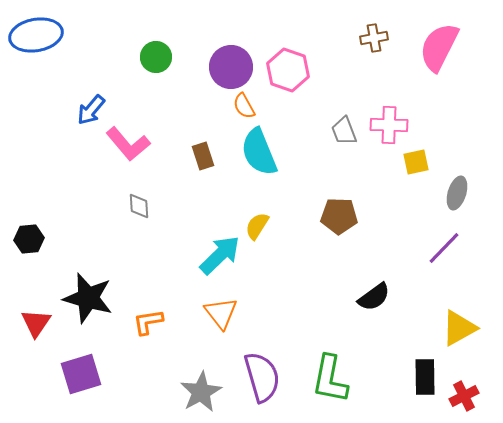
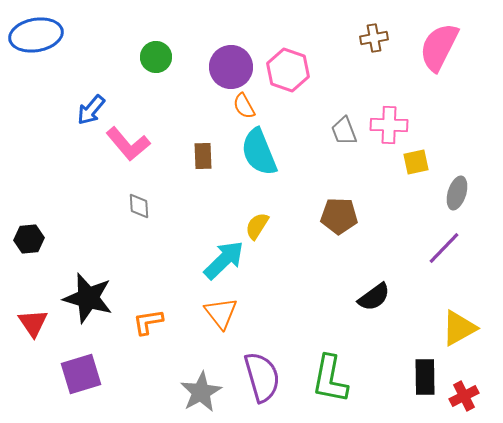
brown rectangle: rotated 16 degrees clockwise
cyan arrow: moved 4 px right, 5 px down
red triangle: moved 3 px left; rotated 8 degrees counterclockwise
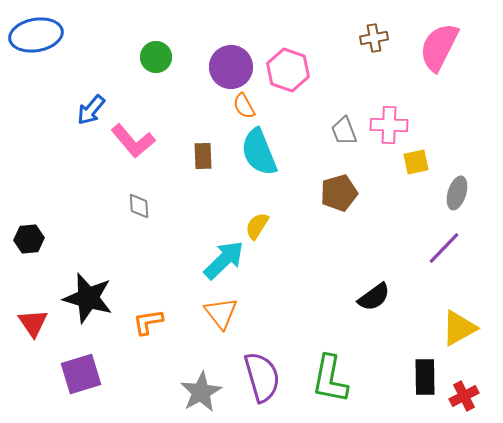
pink L-shape: moved 5 px right, 3 px up
brown pentagon: moved 23 px up; rotated 18 degrees counterclockwise
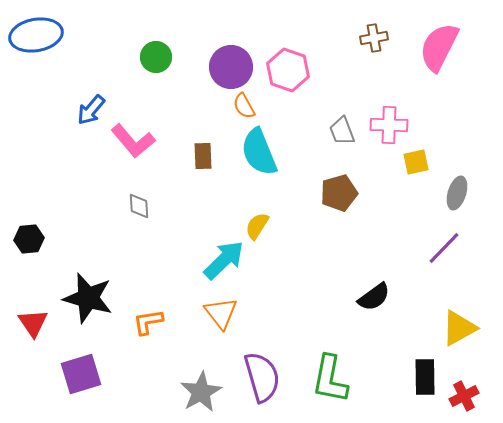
gray trapezoid: moved 2 px left
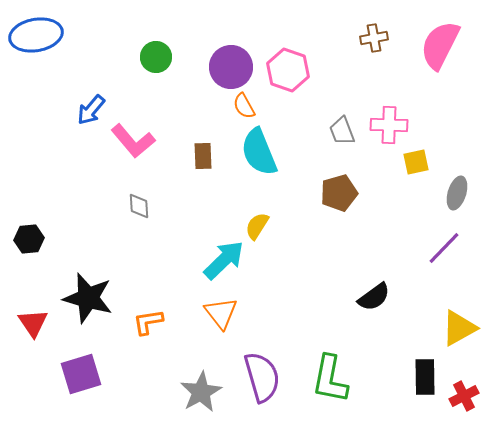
pink semicircle: moved 1 px right, 2 px up
